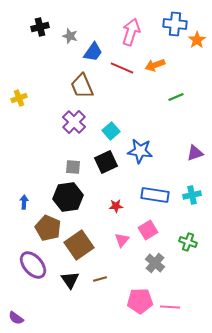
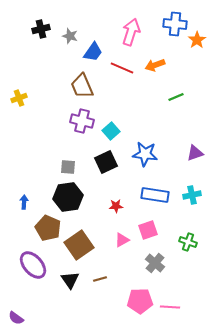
black cross: moved 1 px right, 2 px down
purple cross: moved 8 px right, 1 px up; rotated 30 degrees counterclockwise
blue star: moved 5 px right, 3 px down
gray square: moved 5 px left
pink square: rotated 12 degrees clockwise
pink triangle: rotated 21 degrees clockwise
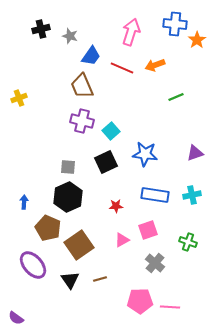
blue trapezoid: moved 2 px left, 4 px down
black hexagon: rotated 16 degrees counterclockwise
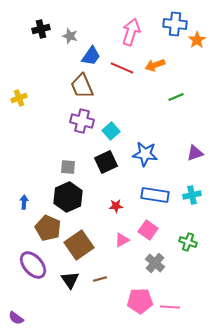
pink square: rotated 36 degrees counterclockwise
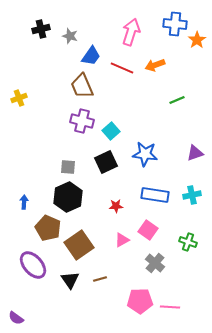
green line: moved 1 px right, 3 px down
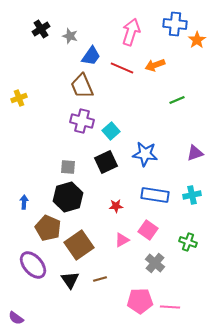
black cross: rotated 18 degrees counterclockwise
black hexagon: rotated 8 degrees clockwise
